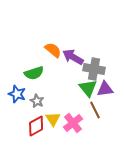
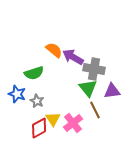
orange semicircle: moved 1 px right
purple triangle: moved 7 px right, 2 px down
red diamond: moved 3 px right, 2 px down
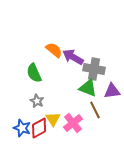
green semicircle: rotated 84 degrees clockwise
green triangle: rotated 30 degrees counterclockwise
blue star: moved 5 px right, 34 px down
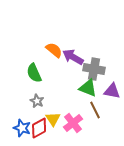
purple triangle: rotated 18 degrees clockwise
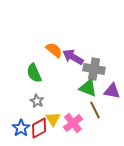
blue star: moved 1 px left; rotated 18 degrees clockwise
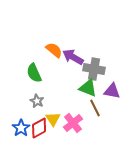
brown line: moved 2 px up
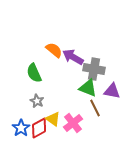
yellow triangle: rotated 21 degrees counterclockwise
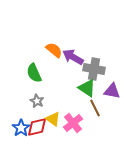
green triangle: moved 1 px left; rotated 12 degrees clockwise
red diamond: moved 2 px left, 1 px up; rotated 15 degrees clockwise
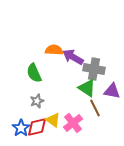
orange semicircle: rotated 36 degrees counterclockwise
gray star: rotated 24 degrees clockwise
yellow triangle: moved 1 px down
